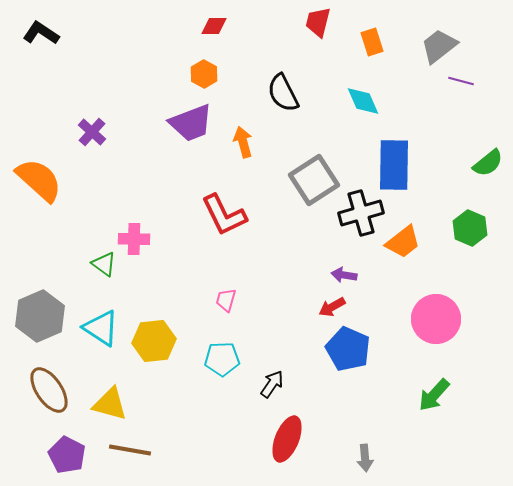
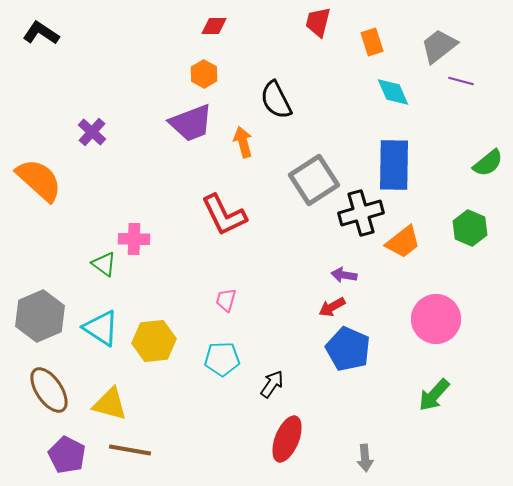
black semicircle: moved 7 px left, 7 px down
cyan diamond: moved 30 px right, 9 px up
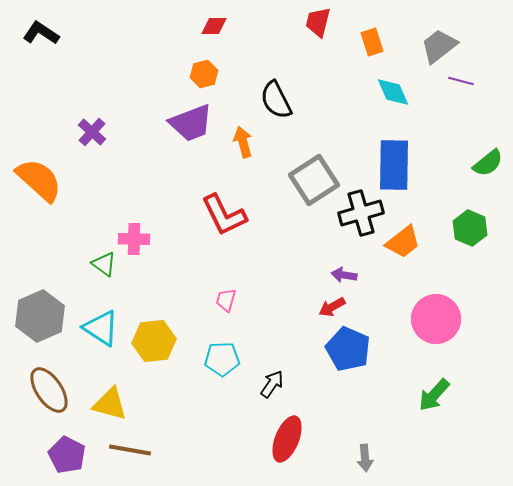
orange hexagon: rotated 16 degrees clockwise
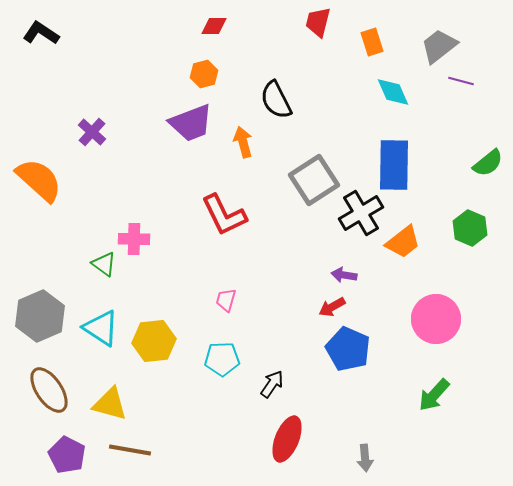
black cross: rotated 15 degrees counterclockwise
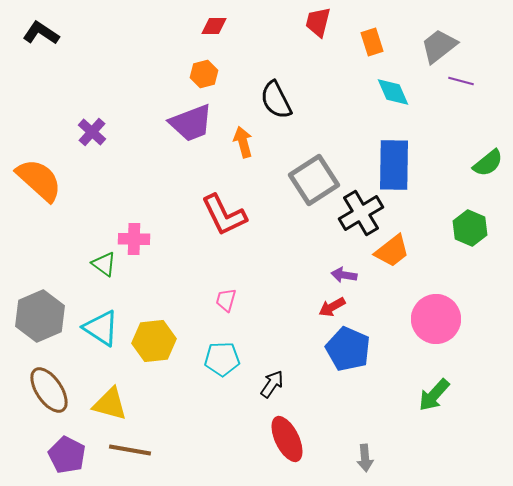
orange trapezoid: moved 11 px left, 9 px down
red ellipse: rotated 48 degrees counterclockwise
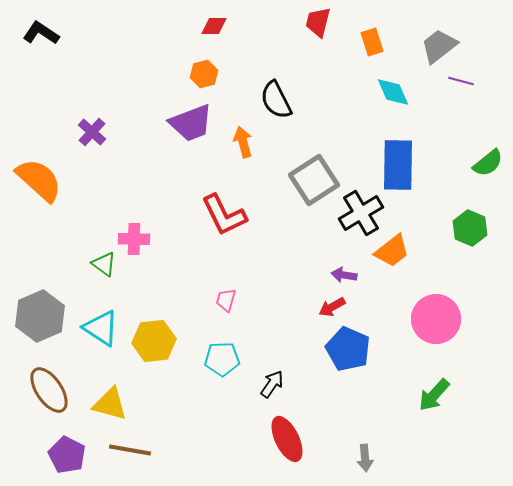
blue rectangle: moved 4 px right
